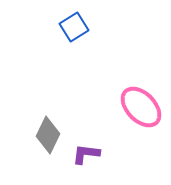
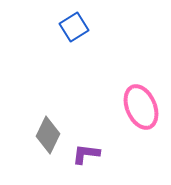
pink ellipse: rotated 21 degrees clockwise
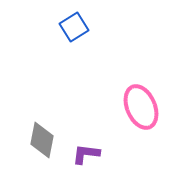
gray diamond: moved 6 px left, 5 px down; rotated 15 degrees counterclockwise
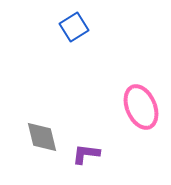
gray diamond: moved 3 px up; rotated 24 degrees counterclockwise
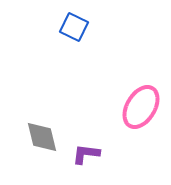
blue square: rotated 32 degrees counterclockwise
pink ellipse: rotated 54 degrees clockwise
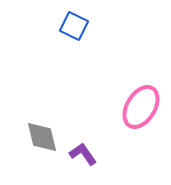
blue square: moved 1 px up
purple L-shape: moved 3 px left; rotated 48 degrees clockwise
